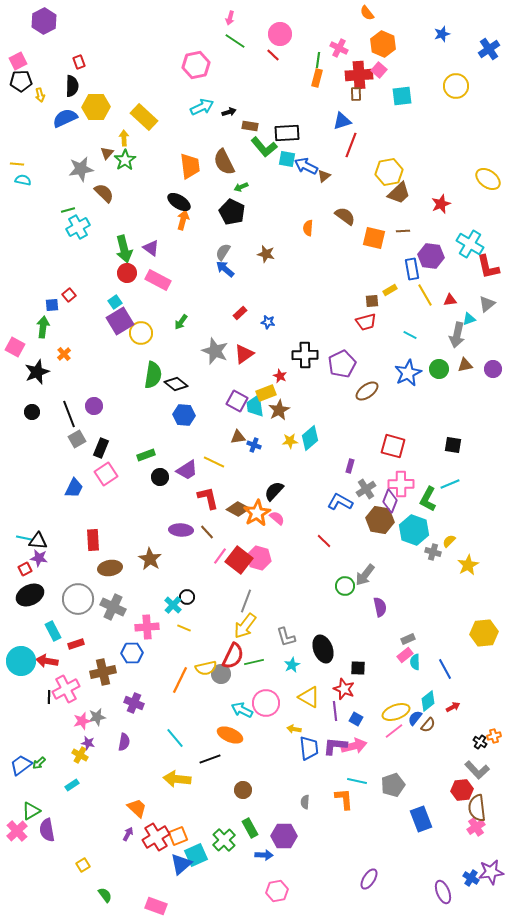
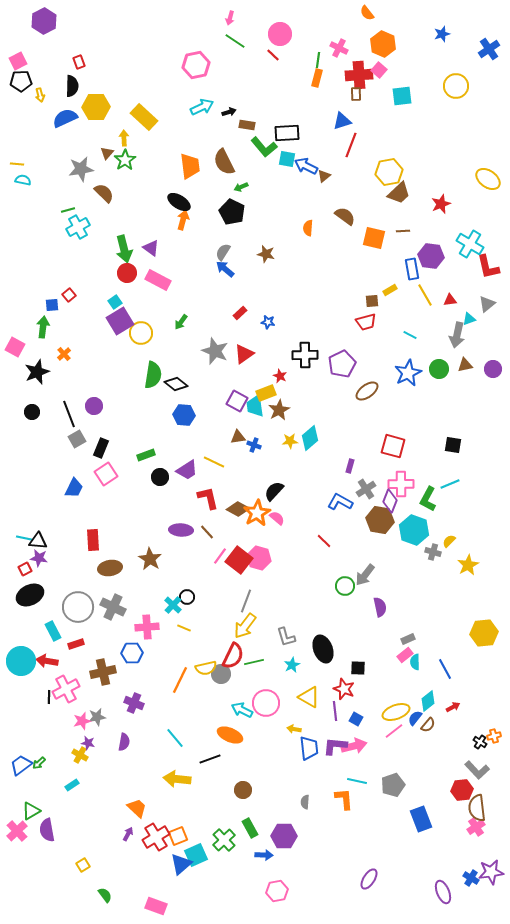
brown rectangle at (250, 126): moved 3 px left, 1 px up
gray circle at (78, 599): moved 8 px down
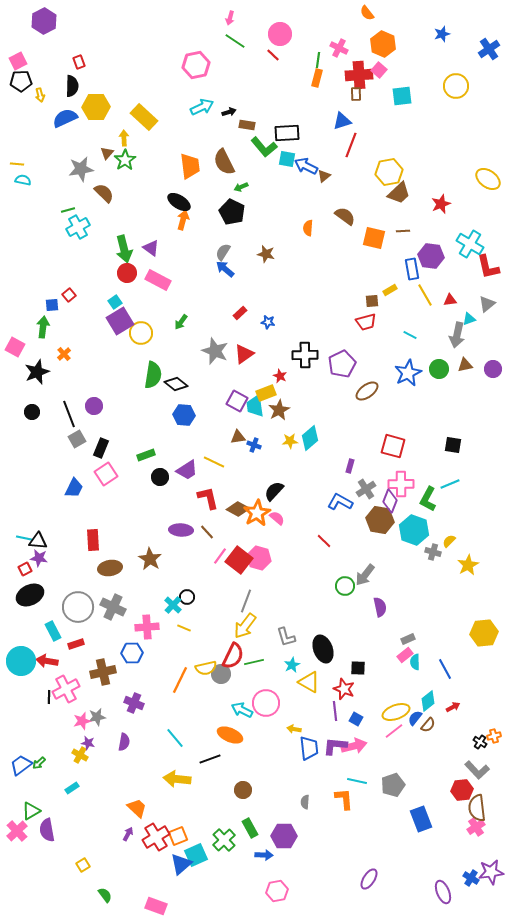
yellow triangle at (309, 697): moved 15 px up
cyan rectangle at (72, 785): moved 3 px down
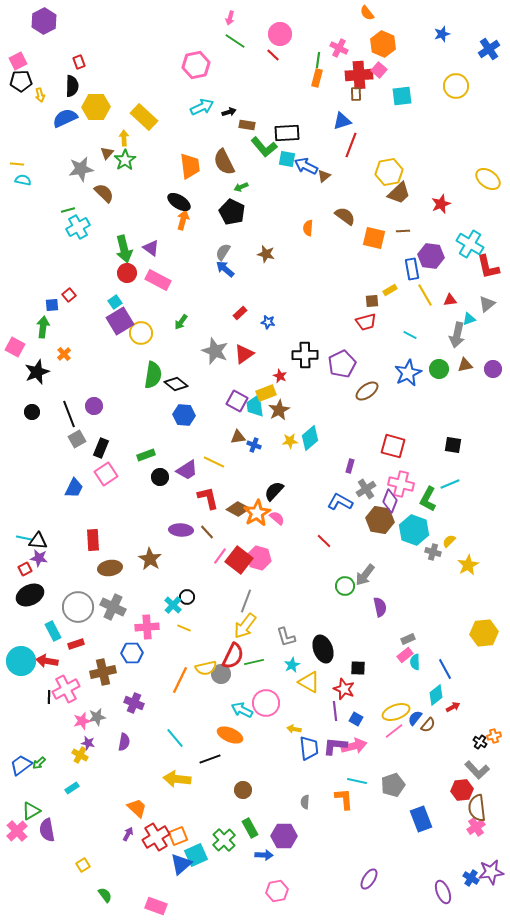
pink cross at (401, 484): rotated 15 degrees clockwise
cyan diamond at (428, 701): moved 8 px right, 6 px up
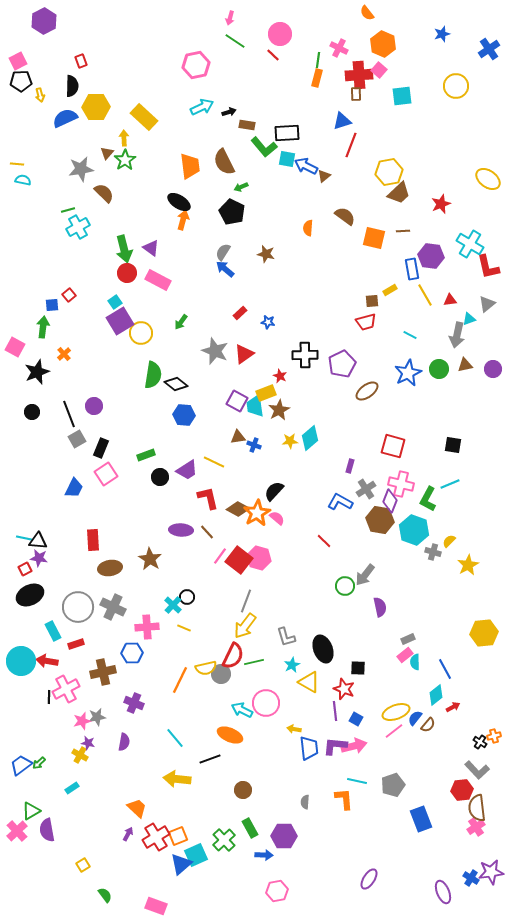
red rectangle at (79, 62): moved 2 px right, 1 px up
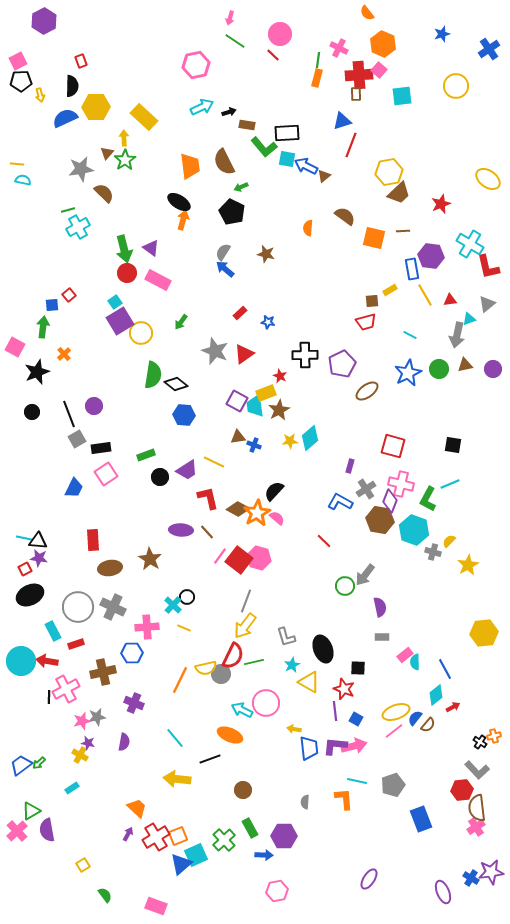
black rectangle at (101, 448): rotated 60 degrees clockwise
gray rectangle at (408, 639): moved 26 px left, 2 px up; rotated 24 degrees clockwise
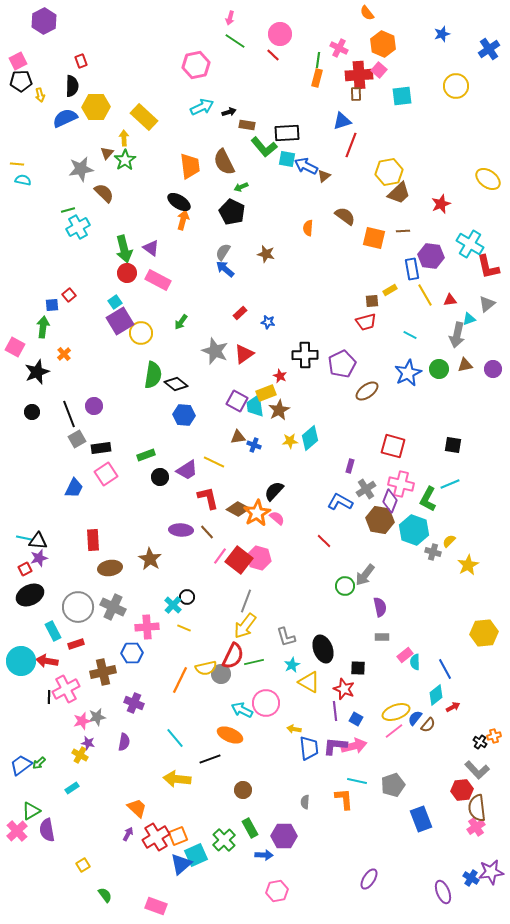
purple star at (39, 558): rotated 24 degrees counterclockwise
